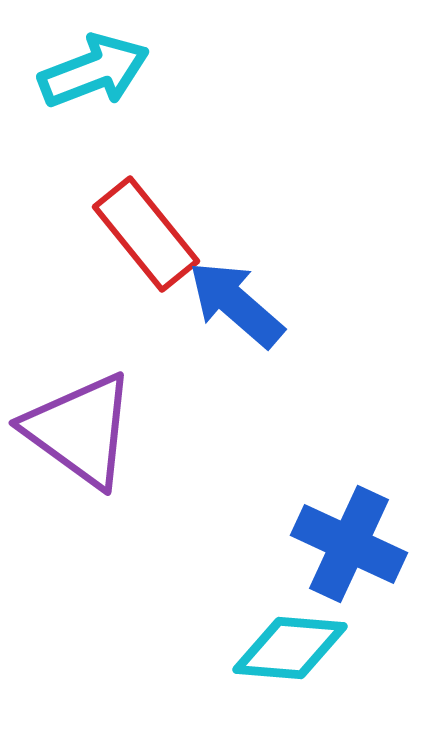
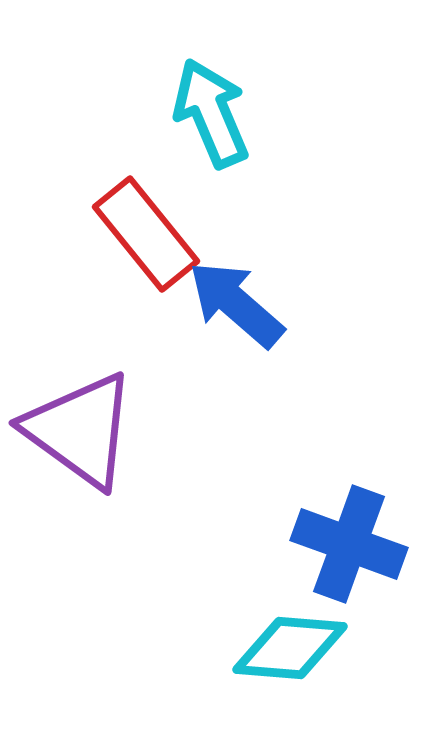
cyan arrow: moved 117 px right, 42 px down; rotated 92 degrees counterclockwise
blue cross: rotated 5 degrees counterclockwise
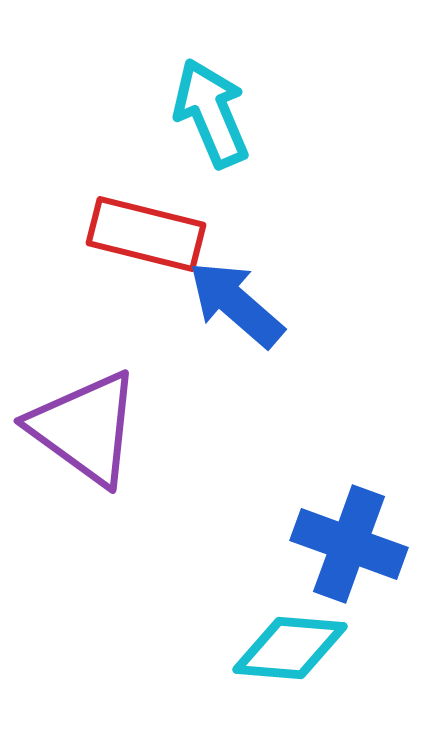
red rectangle: rotated 37 degrees counterclockwise
purple triangle: moved 5 px right, 2 px up
